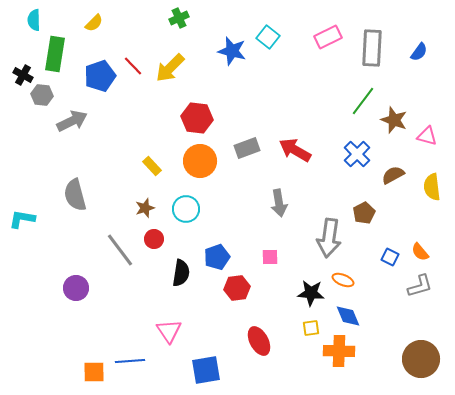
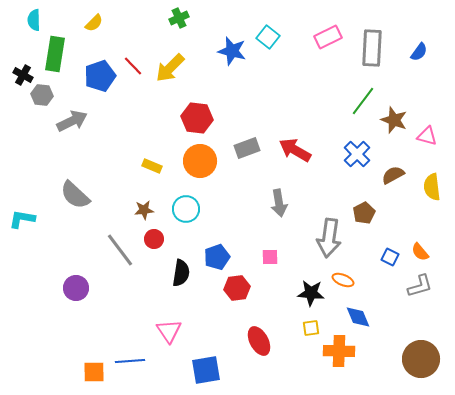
yellow rectangle at (152, 166): rotated 24 degrees counterclockwise
gray semicircle at (75, 195): rotated 32 degrees counterclockwise
brown star at (145, 208): moved 1 px left, 2 px down; rotated 12 degrees clockwise
blue diamond at (348, 316): moved 10 px right, 1 px down
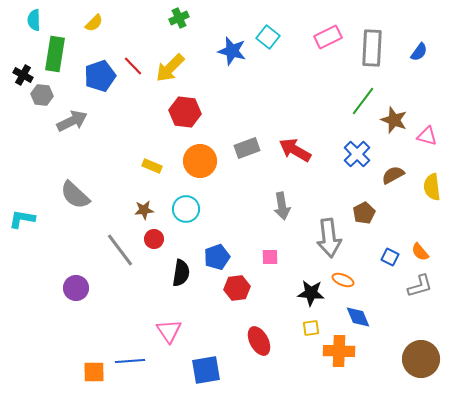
red hexagon at (197, 118): moved 12 px left, 6 px up
gray arrow at (279, 203): moved 3 px right, 3 px down
gray arrow at (329, 238): rotated 15 degrees counterclockwise
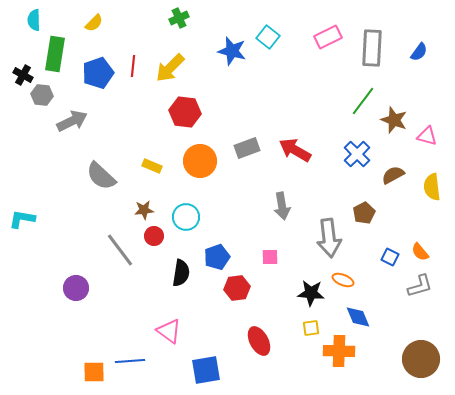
red line at (133, 66): rotated 50 degrees clockwise
blue pentagon at (100, 76): moved 2 px left, 3 px up
gray semicircle at (75, 195): moved 26 px right, 19 px up
cyan circle at (186, 209): moved 8 px down
red circle at (154, 239): moved 3 px up
pink triangle at (169, 331): rotated 20 degrees counterclockwise
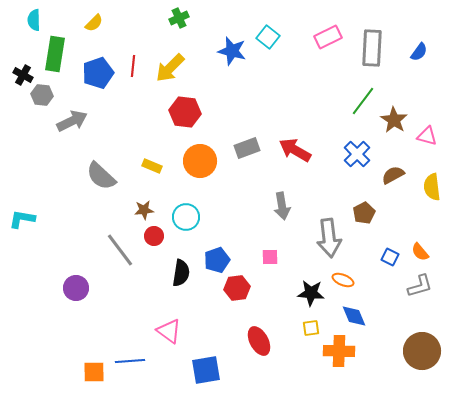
brown star at (394, 120): rotated 12 degrees clockwise
blue pentagon at (217, 257): moved 3 px down
blue diamond at (358, 317): moved 4 px left, 1 px up
brown circle at (421, 359): moved 1 px right, 8 px up
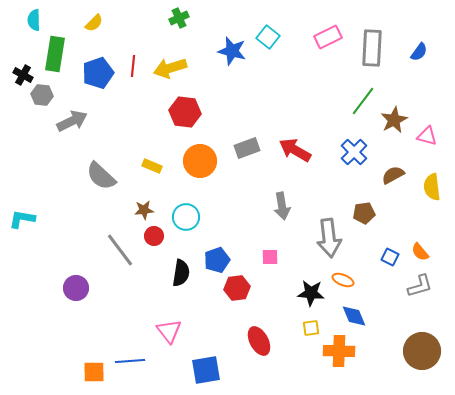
yellow arrow at (170, 68): rotated 28 degrees clockwise
brown star at (394, 120): rotated 12 degrees clockwise
blue cross at (357, 154): moved 3 px left, 2 px up
brown pentagon at (364, 213): rotated 20 degrees clockwise
pink triangle at (169, 331): rotated 16 degrees clockwise
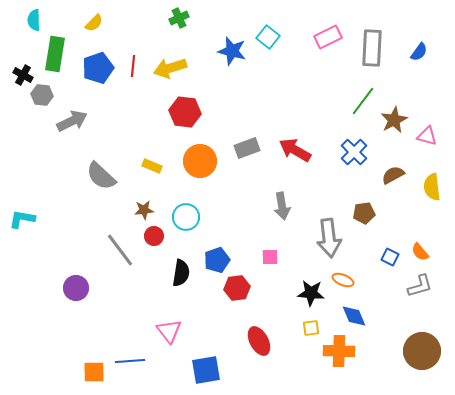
blue pentagon at (98, 73): moved 5 px up
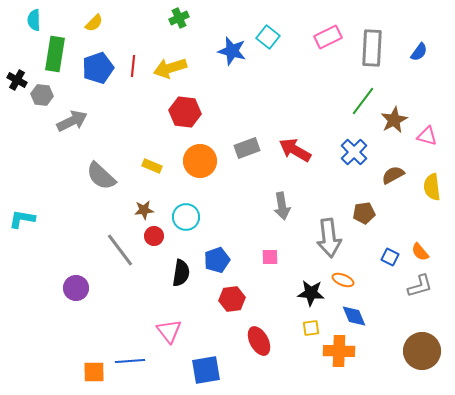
black cross at (23, 75): moved 6 px left, 5 px down
red hexagon at (237, 288): moved 5 px left, 11 px down
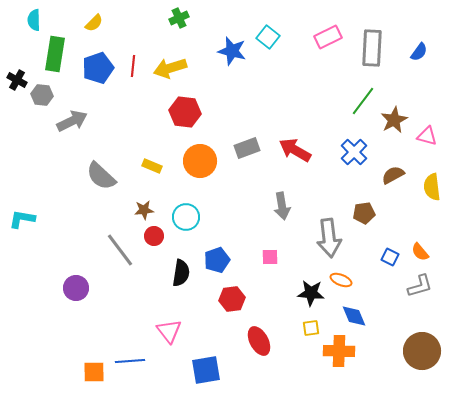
orange ellipse at (343, 280): moved 2 px left
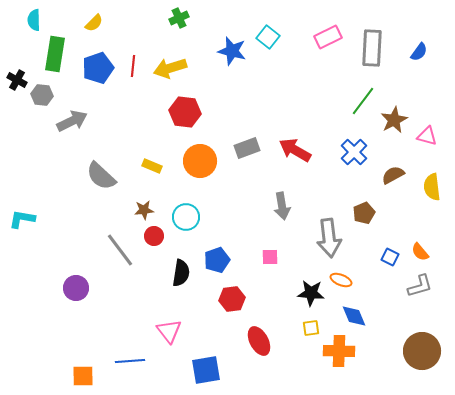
brown pentagon at (364, 213): rotated 15 degrees counterclockwise
orange square at (94, 372): moved 11 px left, 4 px down
